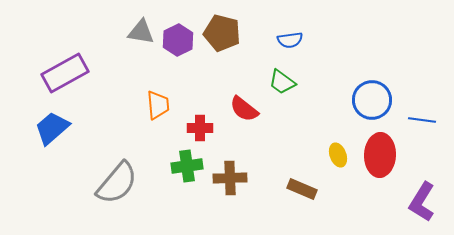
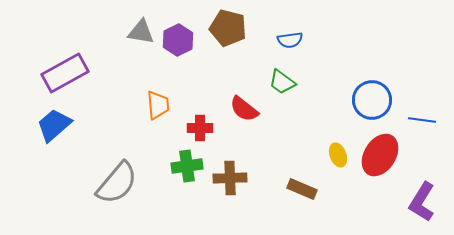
brown pentagon: moved 6 px right, 5 px up
blue trapezoid: moved 2 px right, 3 px up
red ellipse: rotated 30 degrees clockwise
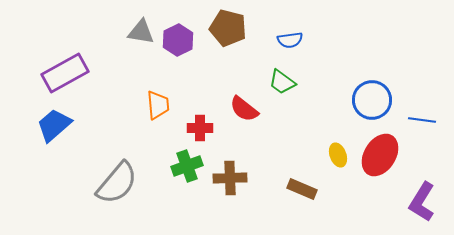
green cross: rotated 12 degrees counterclockwise
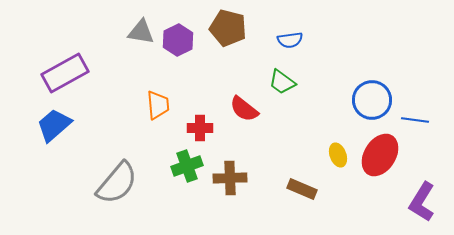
blue line: moved 7 px left
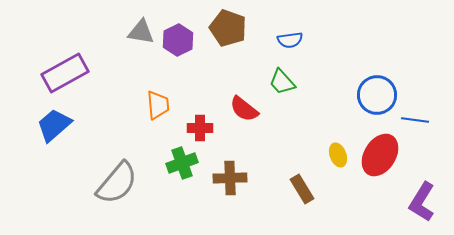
brown pentagon: rotated 6 degrees clockwise
green trapezoid: rotated 12 degrees clockwise
blue circle: moved 5 px right, 5 px up
green cross: moved 5 px left, 3 px up
brown rectangle: rotated 36 degrees clockwise
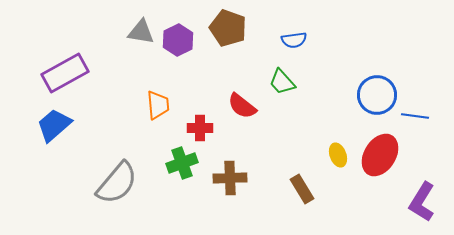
blue semicircle: moved 4 px right
red semicircle: moved 2 px left, 3 px up
blue line: moved 4 px up
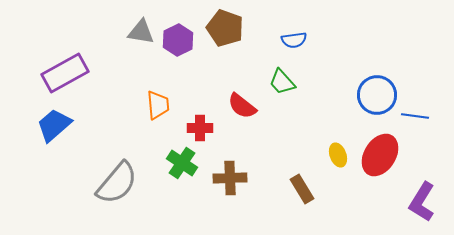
brown pentagon: moved 3 px left
green cross: rotated 36 degrees counterclockwise
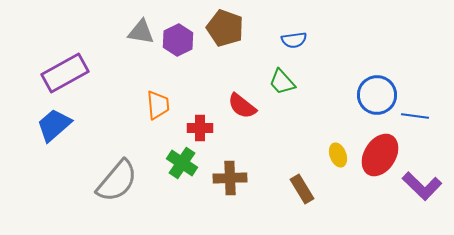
gray semicircle: moved 2 px up
purple L-shape: moved 16 px up; rotated 78 degrees counterclockwise
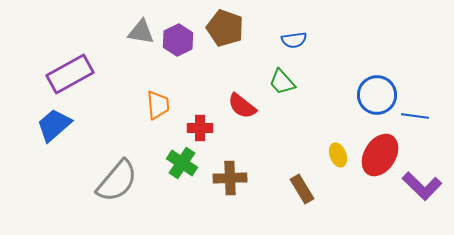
purple rectangle: moved 5 px right, 1 px down
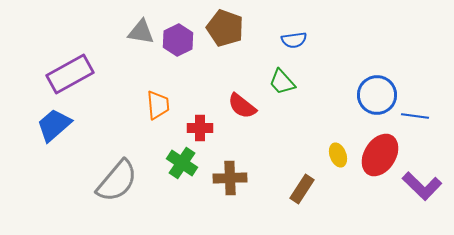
brown rectangle: rotated 64 degrees clockwise
